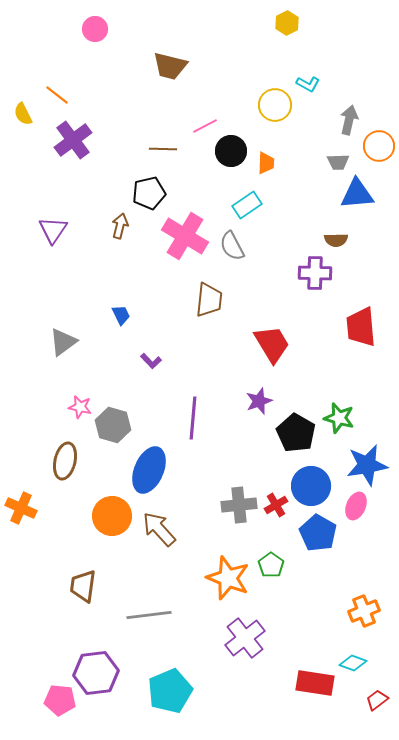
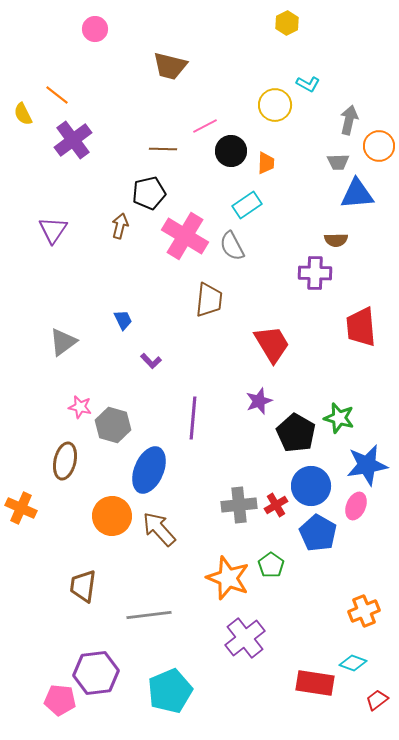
blue trapezoid at (121, 315): moved 2 px right, 5 px down
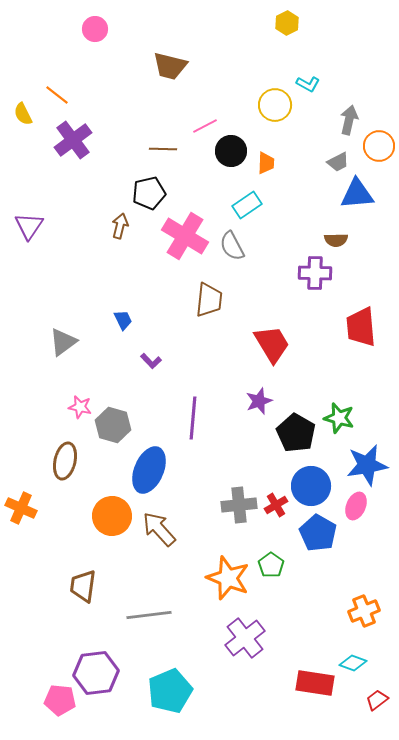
gray trapezoid at (338, 162): rotated 25 degrees counterclockwise
purple triangle at (53, 230): moved 24 px left, 4 px up
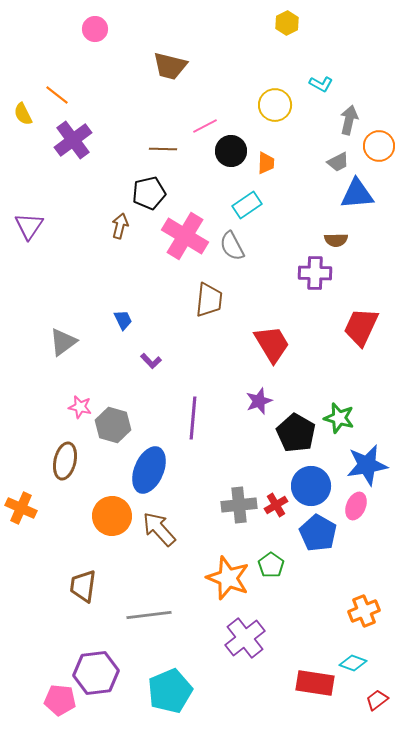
cyan L-shape at (308, 84): moved 13 px right
red trapezoid at (361, 327): rotated 30 degrees clockwise
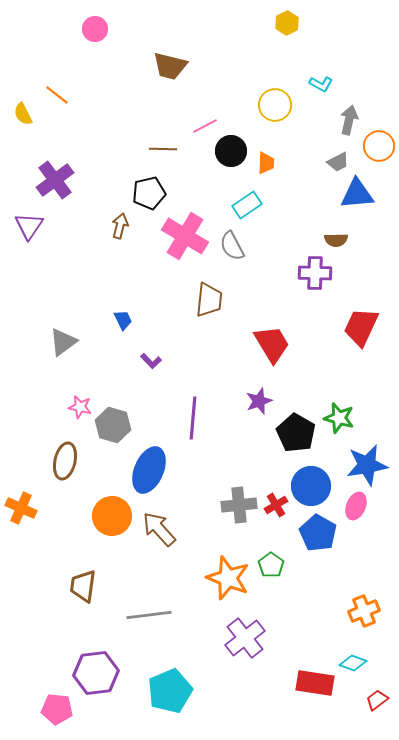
purple cross at (73, 140): moved 18 px left, 40 px down
pink pentagon at (60, 700): moved 3 px left, 9 px down
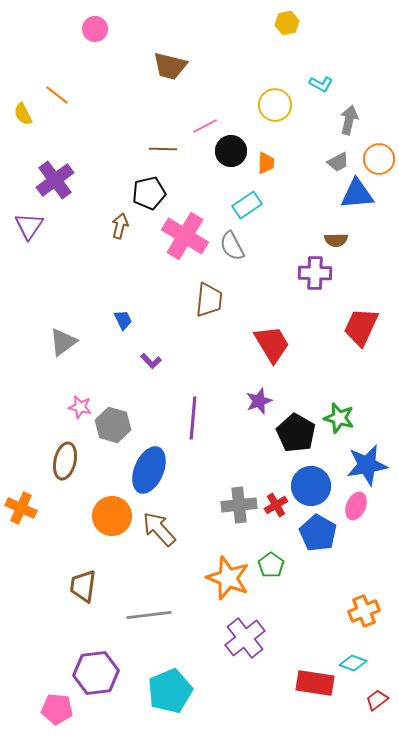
yellow hexagon at (287, 23): rotated 15 degrees clockwise
orange circle at (379, 146): moved 13 px down
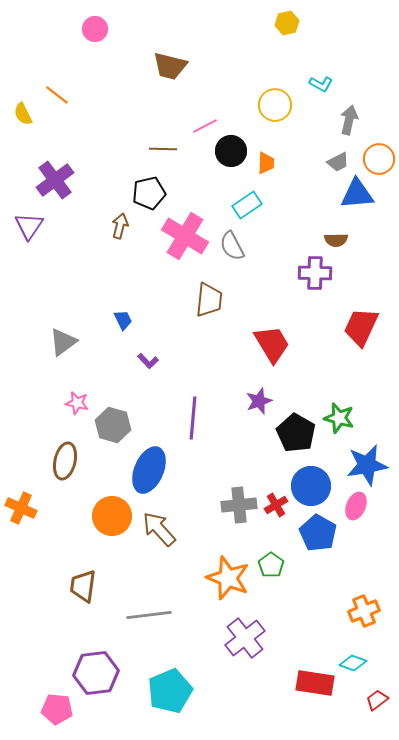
purple L-shape at (151, 361): moved 3 px left
pink star at (80, 407): moved 3 px left, 4 px up
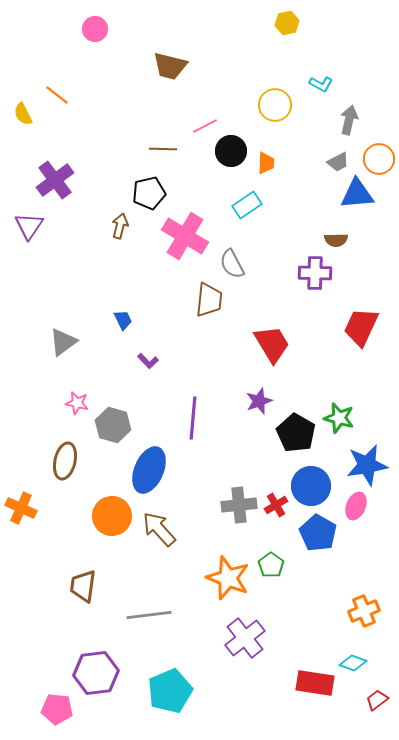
gray semicircle at (232, 246): moved 18 px down
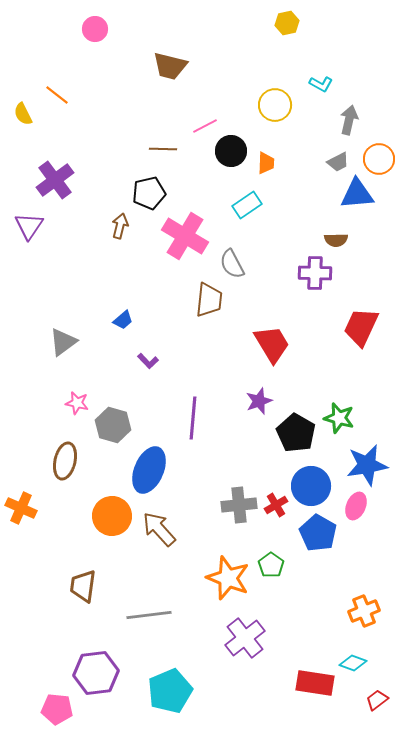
blue trapezoid at (123, 320): rotated 75 degrees clockwise
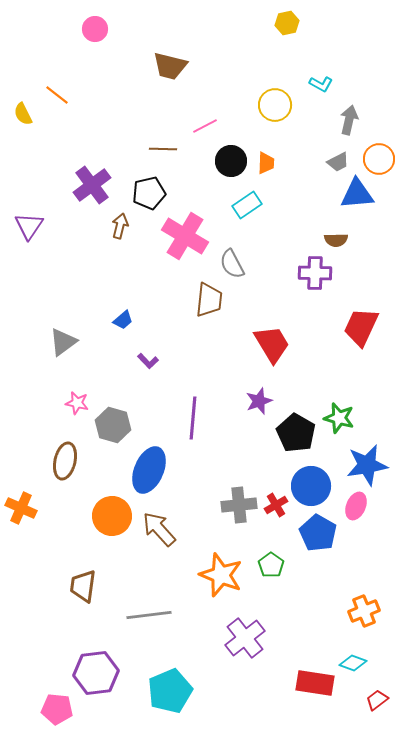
black circle at (231, 151): moved 10 px down
purple cross at (55, 180): moved 37 px right, 5 px down
orange star at (228, 578): moved 7 px left, 3 px up
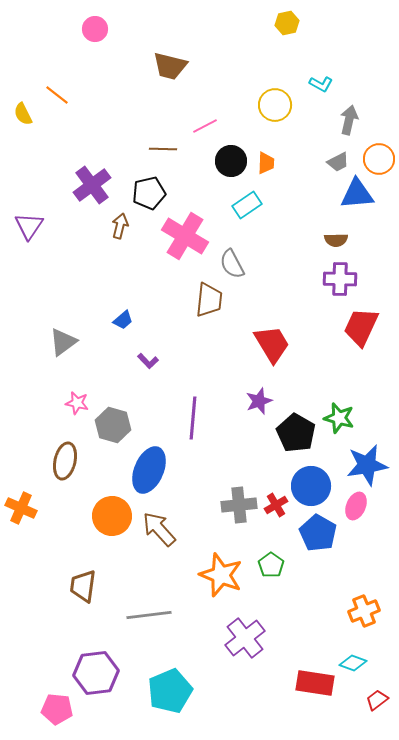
purple cross at (315, 273): moved 25 px right, 6 px down
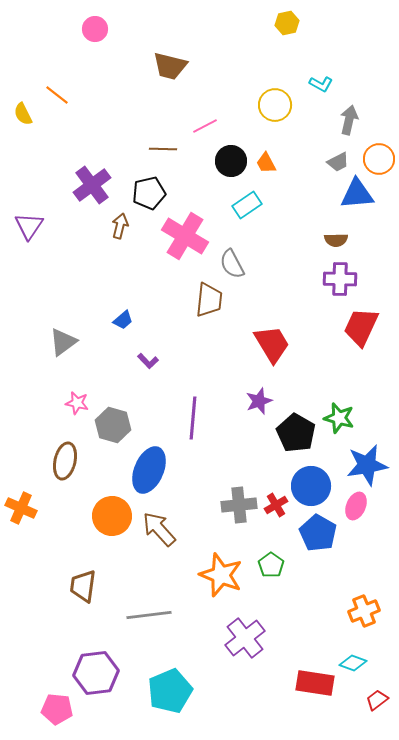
orange trapezoid at (266, 163): rotated 150 degrees clockwise
